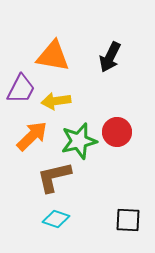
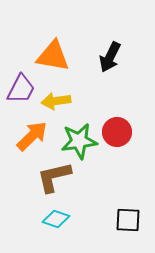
green star: rotated 6 degrees clockwise
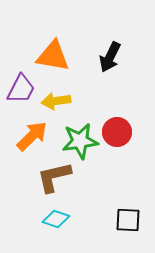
green star: moved 1 px right
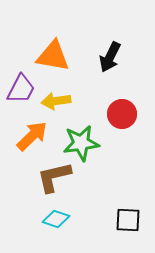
red circle: moved 5 px right, 18 px up
green star: moved 1 px right, 2 px down
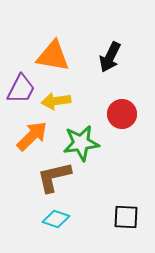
black square: moved 2 px left, 3 px up
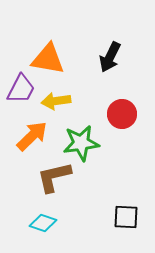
orange triangle: moved 5 px left, 3 px down
cyan diamond: moved 13 px left, 4 px down
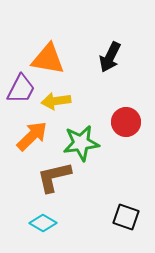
red circle: moved 4 px right, 8 px down
black square: rotated 16 degrees clockwise
cyan diamond: rotated 12 degrees clockwise
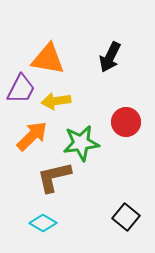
black square: rotated 20 degrees clockwise
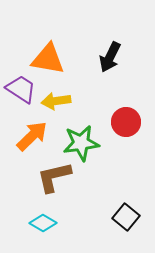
purple trapezoid: rotated 84 degrees counterclockwise
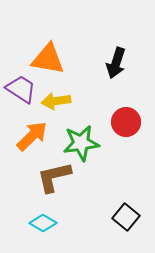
black arrow: moved 6 px right, 6 px down; rotated 8 degrees counterclockwise
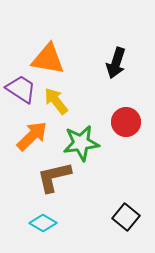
yellow arrow: rotated 60 degrees clockwise
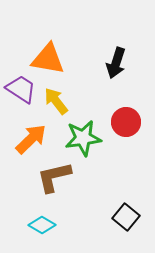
orange arrow: moved 1 px left, 3 px down
green star: moved 2 px right, 5 px up
cyan diamond: moved 1 px left, 2 px down
